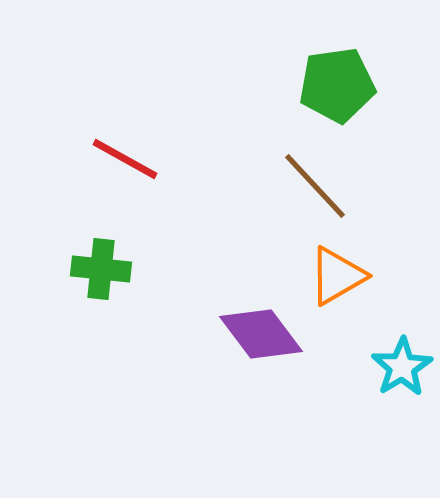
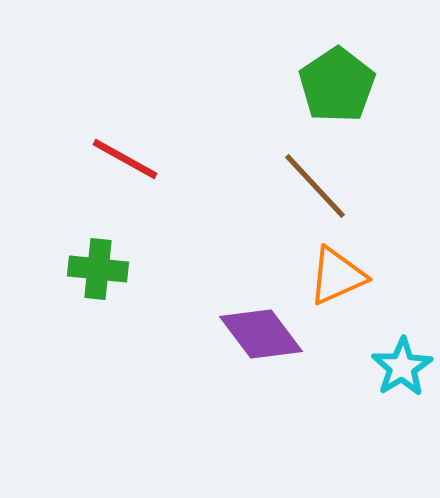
green pentagon: rotated 26 degrees counterclockwise
green cross: moved 3 px left
orange triangle: rotated 6 degrees clockwise
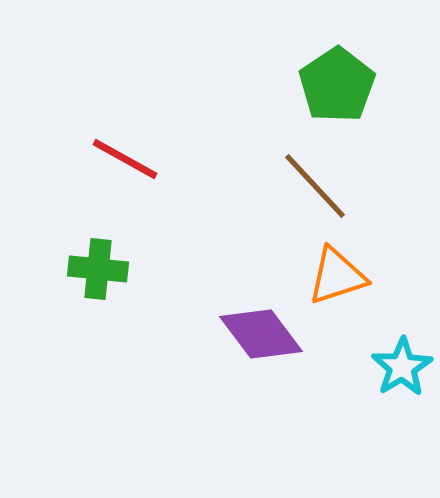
orange triangle: rotated 6 degrees clockwise
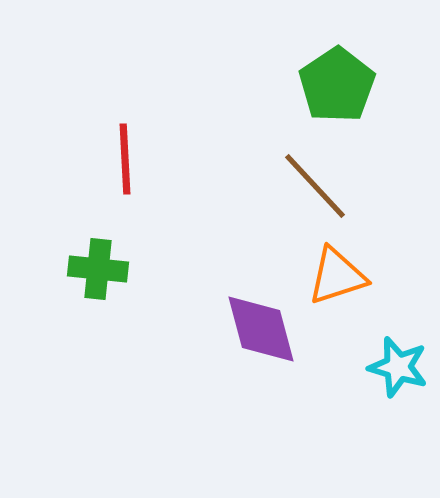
red line: rotated 58 degrees clockwise
purple diamond: moved 5 px up; rotated 22 degrees clockwise
cyan star: moved 4 px left; rotated 24 degrees counterclockwise
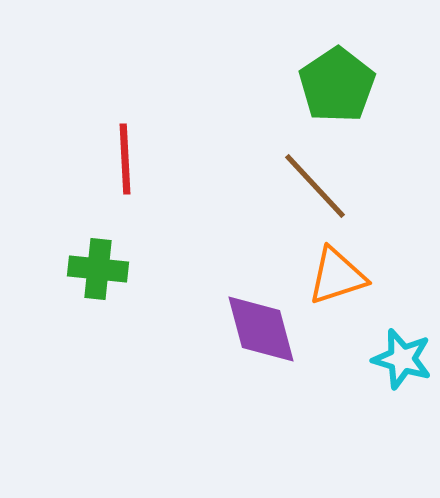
cyan star: moved 4 px right, 8 px up
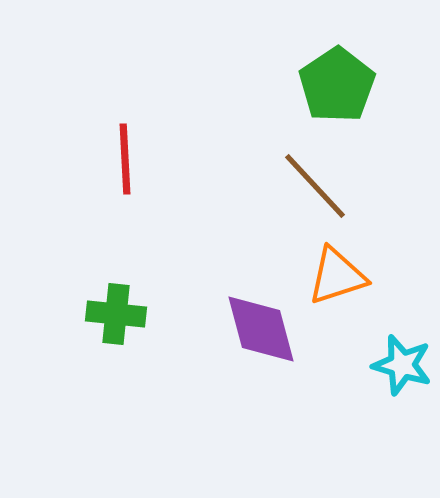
green cross: moved 18 px right, 45 px down
cyan star: moved 6 px down
